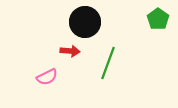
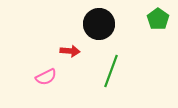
black circle: moved 14 px right, 2 px down
green line: moved 3 px right, 8 px down
pink semicircle: moved 1 px left
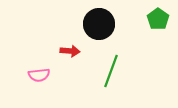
pink semicircle: moved 7 px left, 2 px up; rotated 20 degrees clockwise
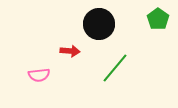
green line: moved 4 px right, 3 px up; rotated 20 degrees clockwise
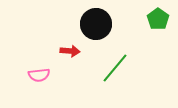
black circle: moved 3 px left
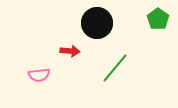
black circle: moved 1 px right, 1 px up
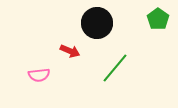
red arrow: rotated 18 degrees clockwise
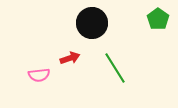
black circle: moved 5 px left
red arrow: moved 7 px down; rotated 42 degrees counterclockwise
green line: rotated 72 degrees counterclockwise
